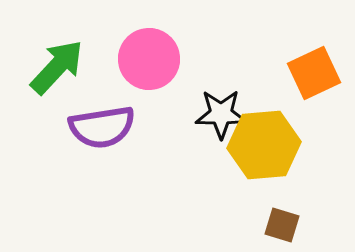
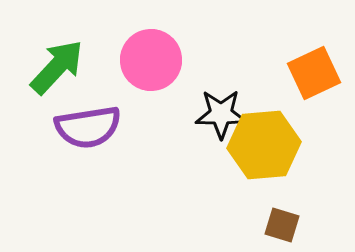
pink circle: moved 2 px right, 1 px down
purple semicircle: moved 14 px left
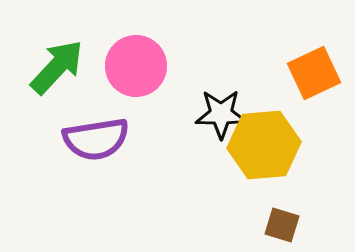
pink circle: moved 15 px left, 6 px down
purple semicircle: moved 8 px right, 12 px down
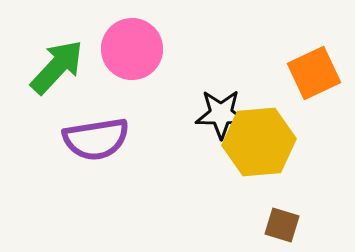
pink circle: moved 4 px left, 17 px up
yellow hexagon: moved 5 px left, 3 px up
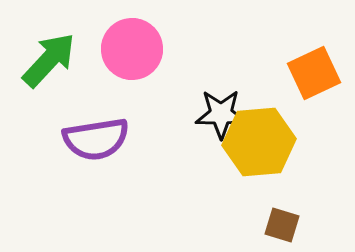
green arrow: moved 8 px left, 7 px up
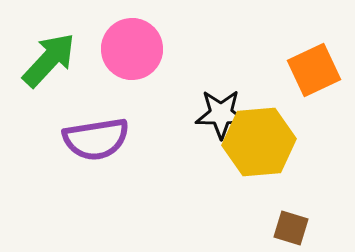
orange square: moved 3 px up
brown square: moved 9 px right, 3 px down
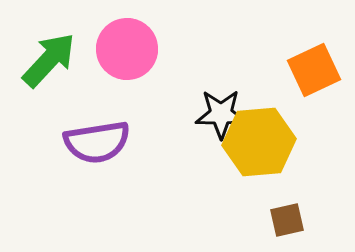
pink circle: moved 5 px left
purple semicircle: moved 1 px right, 3 px down
brown square: moved 4 px left, 8 px up; rotated 30 degrees counterclockwise
